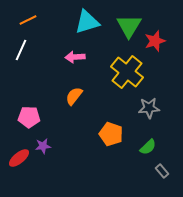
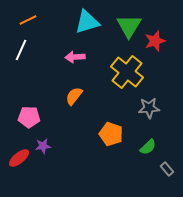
gray rectangle: moved 5 px right, 2 px up
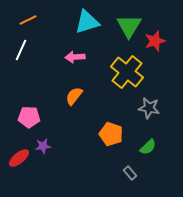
gray star: rotated 15 degrees clockwise
gray rectangle: moved 37 px left, 4 px down
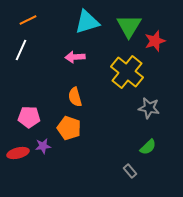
orange semicircle: moved 1 px right, 1 px down; rotated 54 degrees counterclockwise
orange pentagon: moved 42 px left, 6 px up
red ellipse: moved 1 px left, 5 px up; rotated 25 degrees clockwise
gray rectangle: moved 2 px up
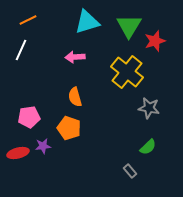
pink pentagon: rotated 10 degrees counterclockwise
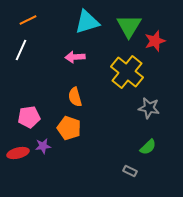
gray rectangle: rotated 24 degrees counterclockwise
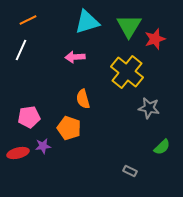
red star: moved 2 px up
orange semicircle: moved 8 px right, 2 px down
green semicircle: moved 14 px right
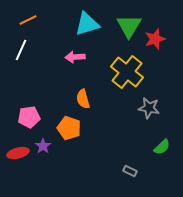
cyan triangle: moved 2 px down
purple star: rotated 28 degrees counterclockwise
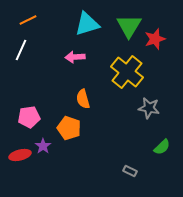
red ellipse: moved 2 px right, 2 px down
